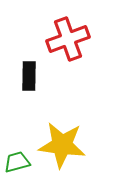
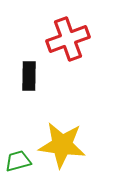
green trapezoid: moved 1 px right, 1 px up
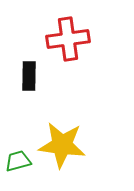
red cross: rotated 12 degrees clockwise
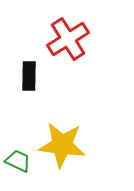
red cross: rotated 24 degrees counterclockwise
green trapezoid: rotated 40 degrees clockwise
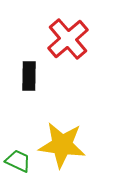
red cross: rotated 9 degrees counterclockwise
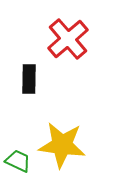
black rectangle: moved 3 px down
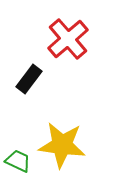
black rectangle: rotated 36 degrees clockwise
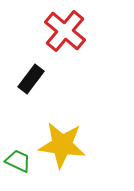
red cross: moved 3 px left, 8 px up; rotated 9 degrees counterclockwise
black rectangle: moved 2 px right
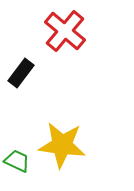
black rectangle: moved 10 px left, 6 px up
green trapezoid: moved 1 px left
